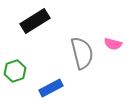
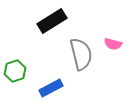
black rectangle: moved 17 px right
gray semicircle: moved 1 px left, 1 px down
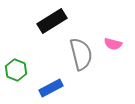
green hexagon: moved 1 px right, 1 px up; rotated 20 degrees counterclockwise
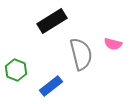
blue rectangle: moved 2 px up; rotated 10 degrees counterclockwise
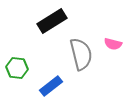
green hexagon: moved 1 px right, 2 px up; rotated 15 degrees counterclockwise
